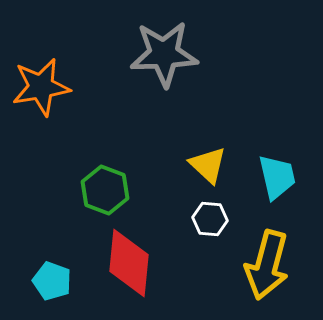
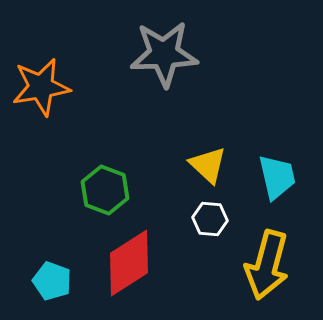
red diamond: rotated 52 degrees clockwise
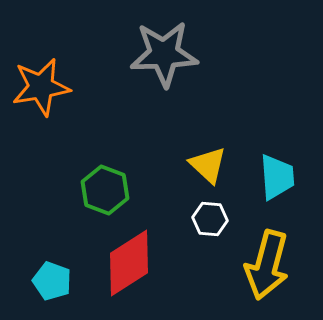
cyan trapezoid: rotated 9 degrees clockwise
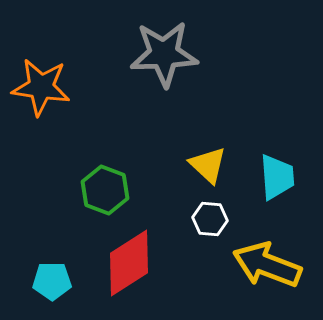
orange star: rotated 18 degrees clockwise
yellow arrow: rotated 96 degrees clockwise
cyan pentagon: rotated 21 degrees counterclockwise
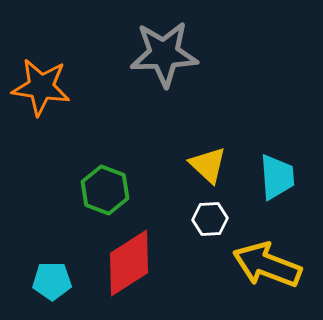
white hexagon: rotated 8 degrees counterclockwise
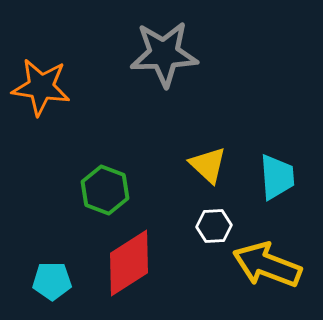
white hexagon: moved 4 px right, 7 px down
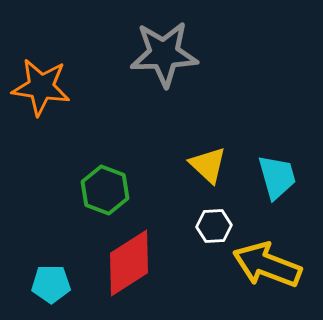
cyan trapezoid: rotated 12 degrees counterclockwise
cyan pentagon: moved 1 px left, 3 px down
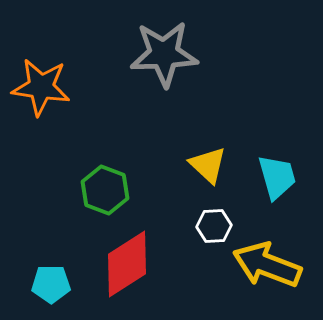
red diamond: moved 2 px left, 1 px down
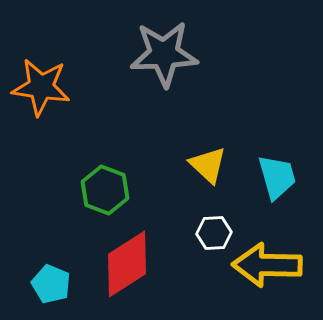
white hexagon: moved 7 px down
yellow arrow: rotated 20 degrees counterclockwise
cyan pentagon: rotated 24 degrees clockwise
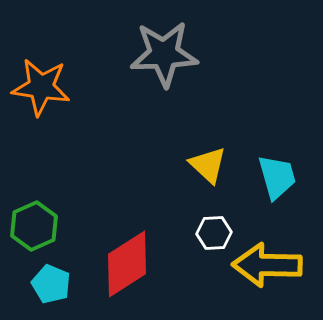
green hexagon: moved 71 px left, 36 px down; rotated 15 degrees clockwise
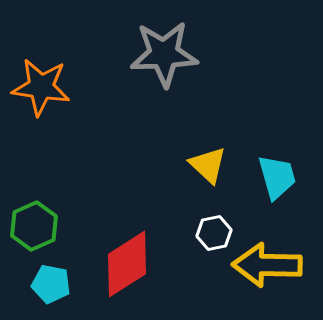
white hexagon: rotated 8 degrees counterclockwise
cyan pentagon: rotated 12 degrees counterclockwise
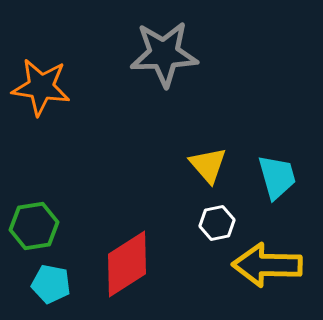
yellow triangle: rotated 6 degrees clockwise
green hexagon: rotated 15 degrees clockwise
white hexagon: moved 3 px right, 10 px up
